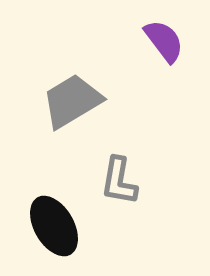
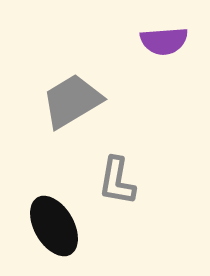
purple semicircle: rotated 123 degrees clockwise
gray L-shape: moved 2 px left
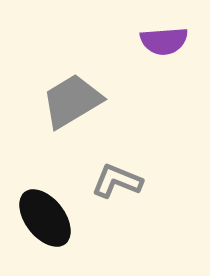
gray L-shape: rotated 102 degrees clockwise
black ellipse: moved 9 px left, 8 px up; rotated 8 degrees counterclockwise
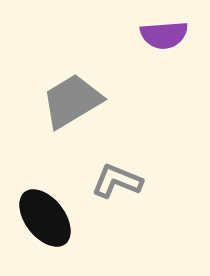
purple semicircle: moved 6 px up
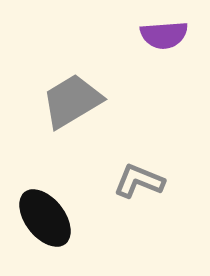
gray L-shape: moved 22 px right
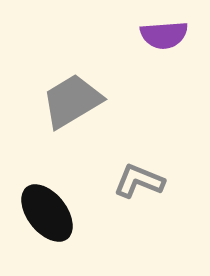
black ellipse: moved 2 px right, 5 px up
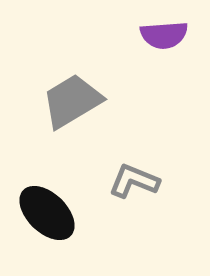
gray L-shape: moved 5 px left
black ellipse: rotated 8 degrees counterclockwise
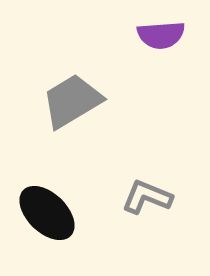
purple semicircle: moved 3 px left
gray L-shape: moved 13 px right, 16 px down
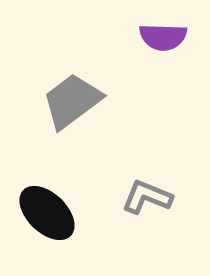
purple semicircle: moved 2 px right, 2 px down; rotated 6 degrees clockwise
gray trapezoid: rotated 6 degrees counterclockwise
